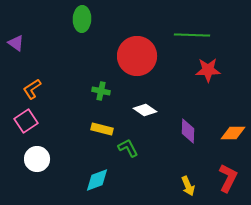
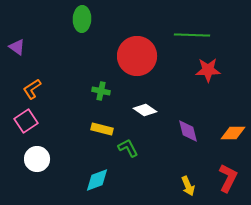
purple triangle: moved 1 px right, 4 px down
purple diamond: rotated 15 degrees counterclockwise
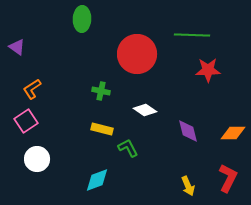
red circle: moved 2 px up
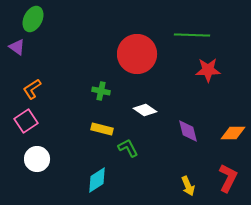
green ellipse: moved 49 px left; rotated 25 degrees clockwise
cyan diamond: rotated 12 degrees counterclockwise
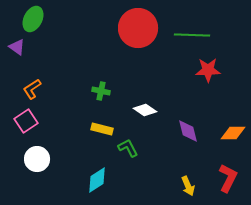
red circle: moved 1 px right, 26 px up
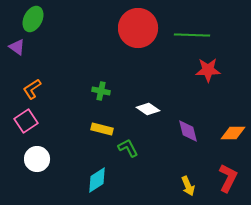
white diamond: moved 3 px right, 1 px up
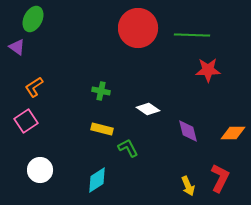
orange L-shape: moved 2 px right, 2 px up
white circle: moved 3 px right, 11 px down
red L-shape: moved 8 px left
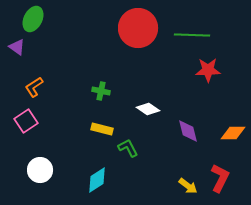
yellow arrow: rotated 30 degrees counterclockwise
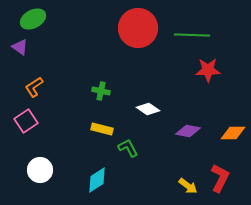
green ellipse: rotated 35 degrees clockwise
purple triangle: moved 3 px right
purple diamond: rotated 65 degrees counterclockwise
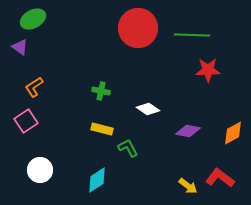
orange diamond: rotated 30 degrees counterclockwise
red L-shape: rotated 80 degrees counterclockwise
